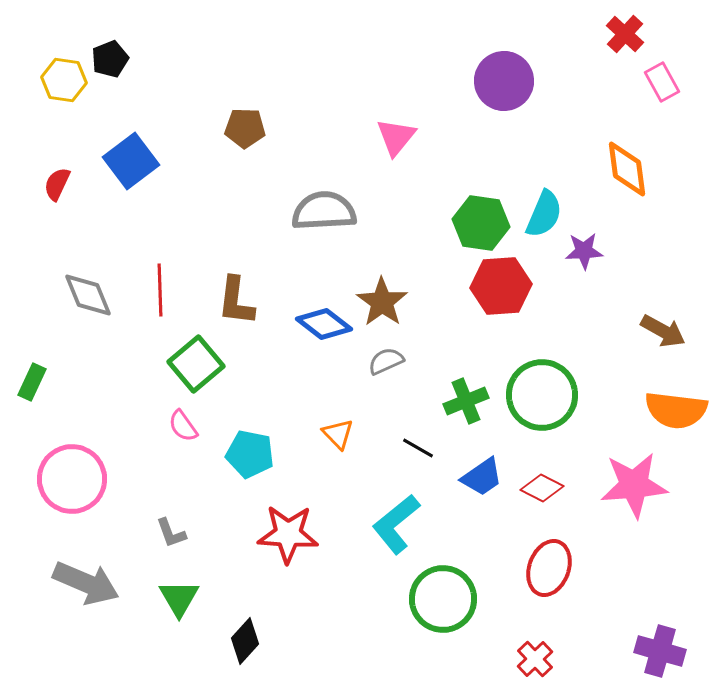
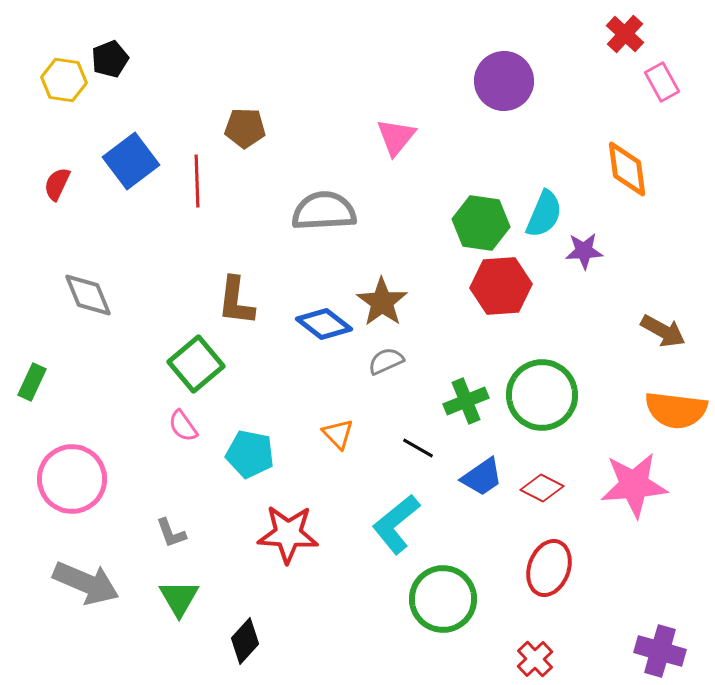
red line at (160, 290): moved 37 px right, 109 px up
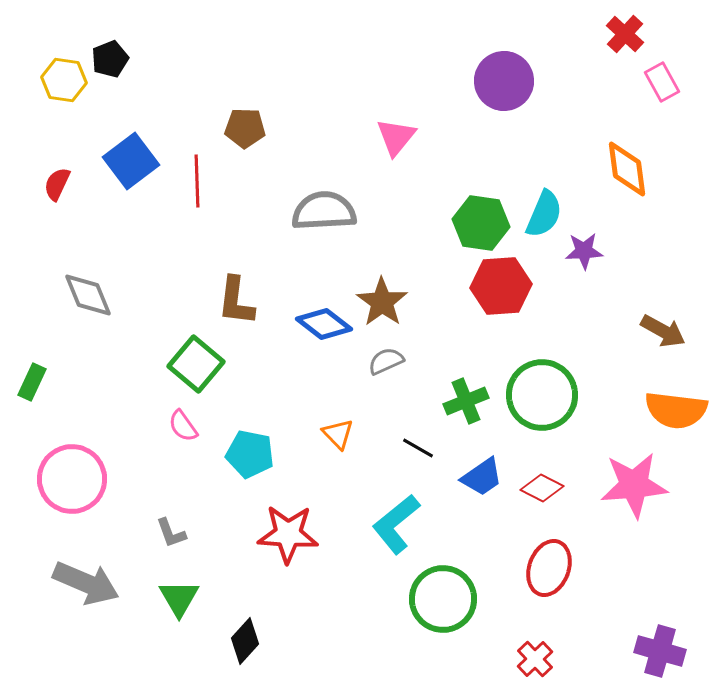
green square at (196, 364): rotated 10 degrees counterclockwise
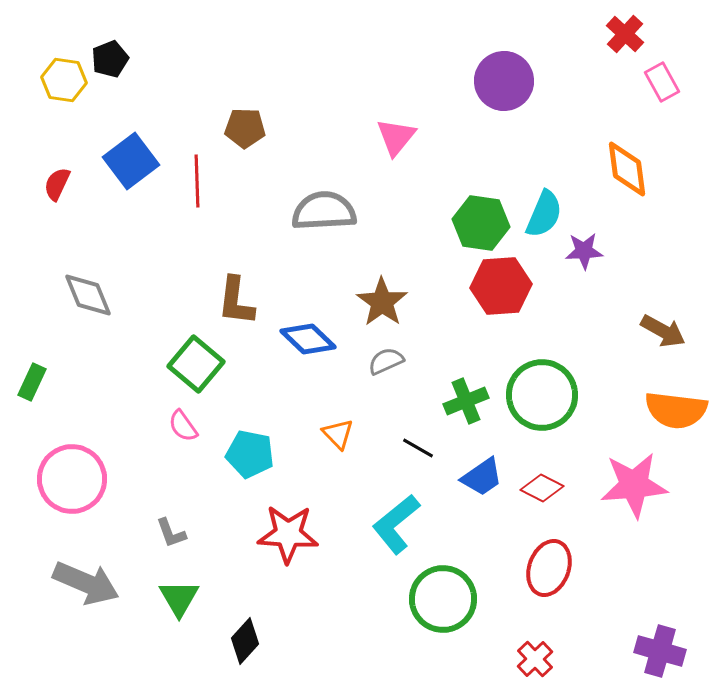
blue diamond at (324, 324): moved 16 px left, 15 px down; rotated 6 degrees clockwise
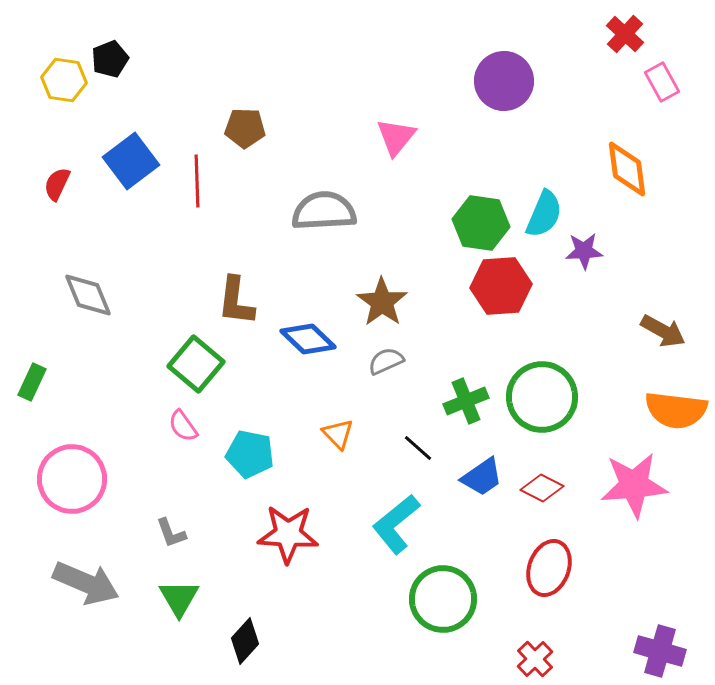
green circle at (542, 395): moved 2 px down
black line at (418, 448): rotated 12 degrees clockwise
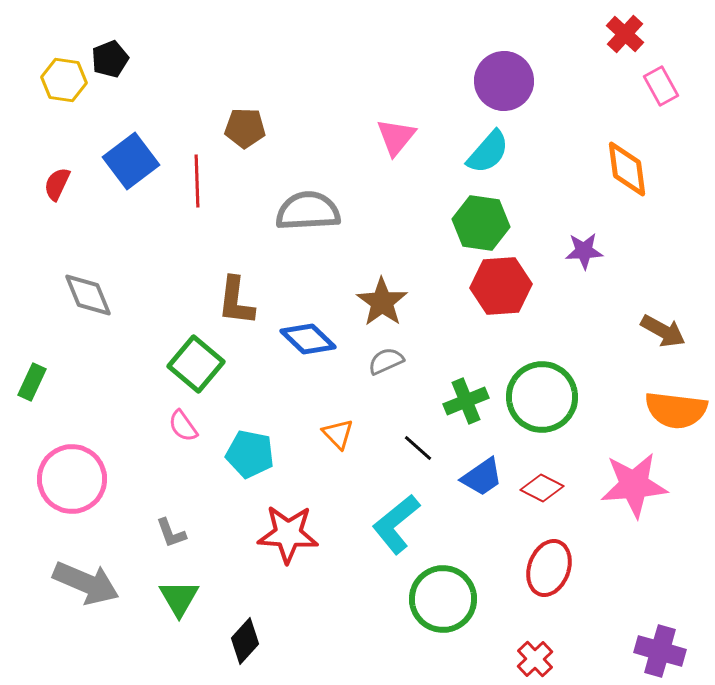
pink rectangle at (662, 82): moved 1 px left, 4 px down
gray semicircle at (324, 211): moved 16 px left
cyan semicircle at (544, 214): moved 56 px left, 62 px up; rotated 18 degrees clockwise
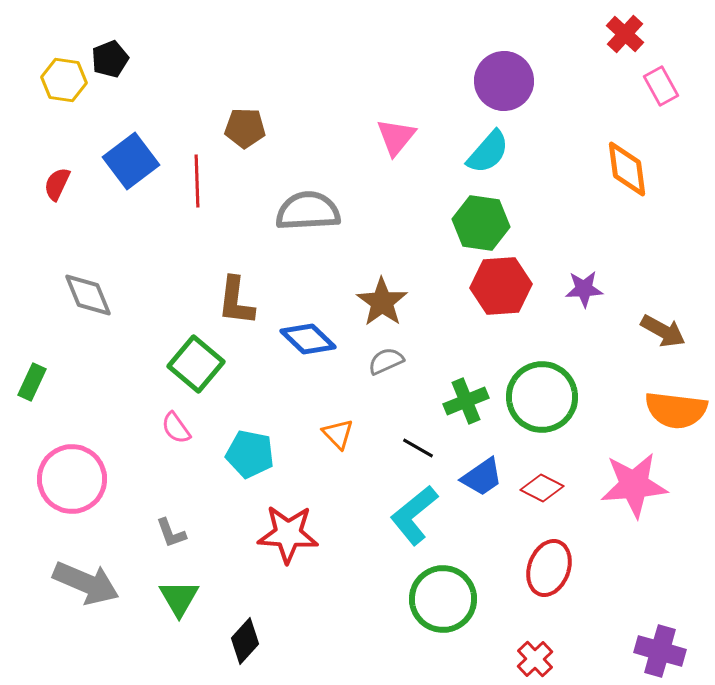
purple star at (584, 251): moved 38 px down
pink semicircle at (183, 426): moved 7 px left, 2 px down
black line at (418, 448): rotated 12 degrees counterclockwise
cyan L-shape at (396, 524): moved 18 px right, 9 px up
